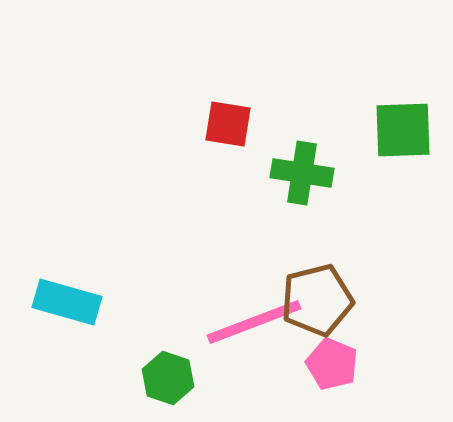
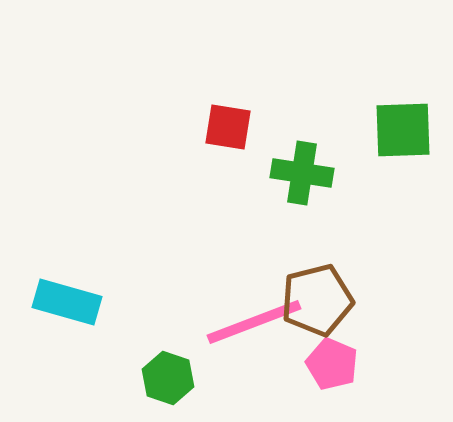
red square: moved 3 px down
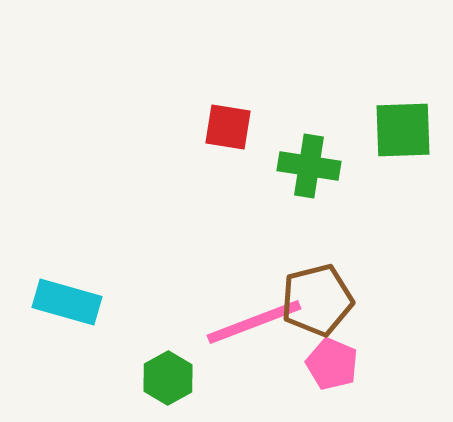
green cross: moved 7 px right, 7 px up
green hexagon: rotated 12 degrees clockwise
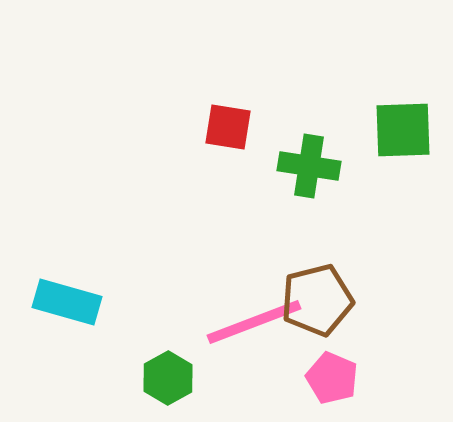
pink pentagon: moved 14 px down
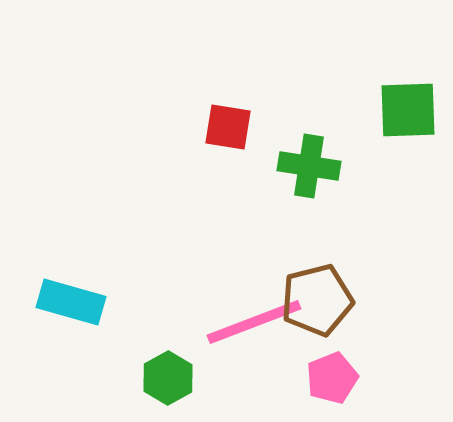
green square: moved 5 px right, 20 px up
cyan rectangle: moved 4 px right
pink pentagon: rotated 27 degrees clockwise
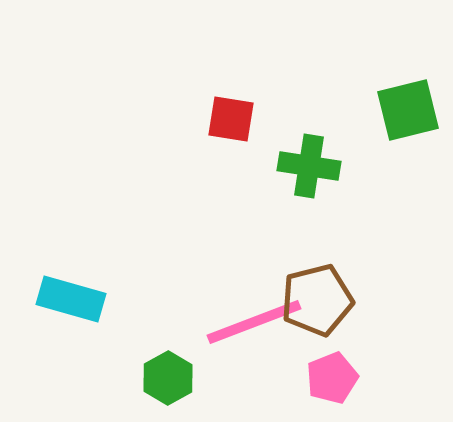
green square: rotated 12 degrees counterclockwise
red square: moved 3 px right, 8 px up
cyan rectangle: moved 3 px up
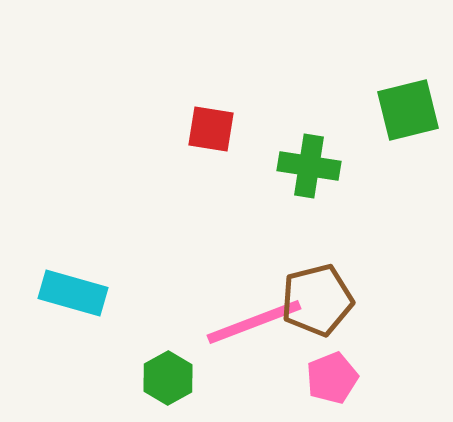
red square: moved 20 px left, 10 px down
cyan rectangle: moved 2 px right, 6 px up
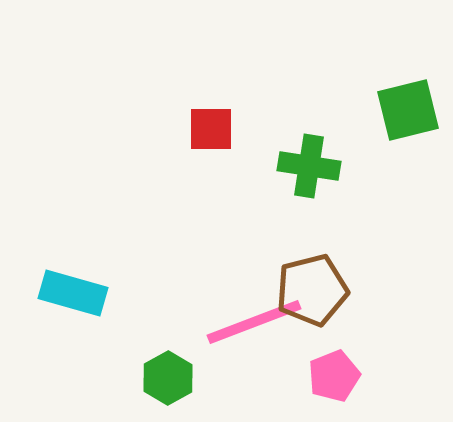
red square: rotated 9 degrees counterclockwise
brown pentagon: moved 5 px left, 10 px up
pink pentagon: moved 2 px right, 2 px up
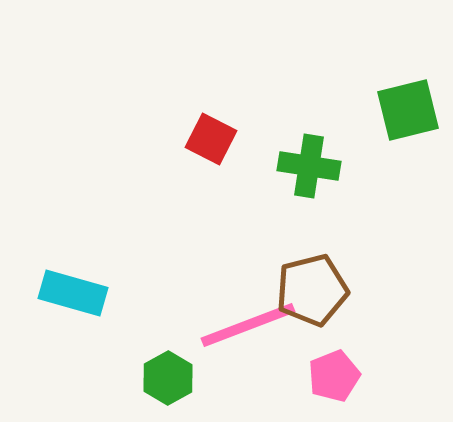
red square: moved 10 px down; rotated 27 degrees clockwise
pink line: moved 6 px left, 3 px down
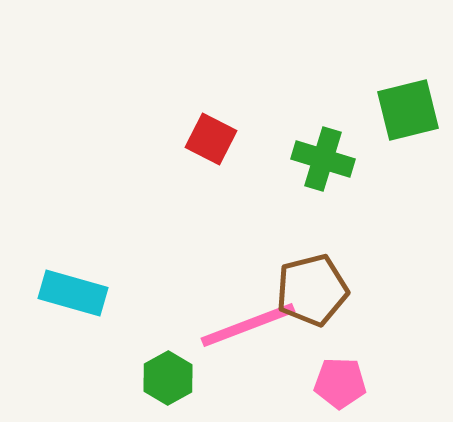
green cross: moved 14 px right, 7 px up; rotated 8 degrees clockwise
pink pentagon: moved 6 px right, 7 px down; rotated 24 degrees clockwise
